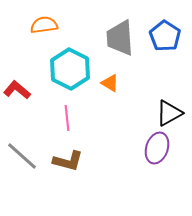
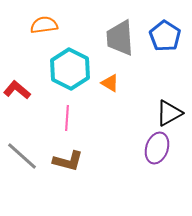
pink line: rotated 10 degrees clockwise
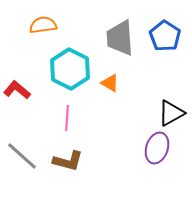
orange semicircle: moved 1 px left
black triangle: moved 2 px right
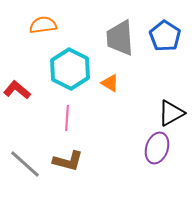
gray line: moved 3 px right, 8 px down
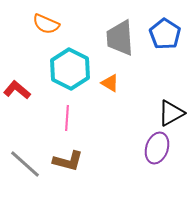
orange semicircle: moved 3 px right, 1 px up; rotated 148 degrees counterclockwise
blue pentagon: moved 2 px up
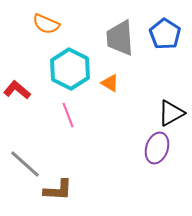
pink line: moved 1 px right, 3 px up; rotated 25 degrees counterclockwise
brown L-shape: moved 10 px left, 29 px down; rotated 12 degrees counterclockwise
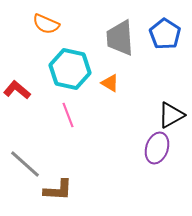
cyan hexagon: rotated 15 degrees counterclockwise
black triangle: moved 2 px down
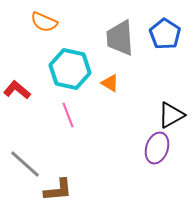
orange semicircle: moved 2 px left, 2 px up
brown L-shape: rotated 8 degrees counterclockwise
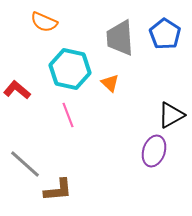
orange triangle: rotated 12 degrees clockwise
purple ellipse: moved 3 px left, 3 px down
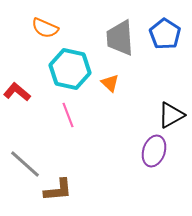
orange semicircle: moved 1 px right, 6 px down
red L-shape: moved 2 px down
